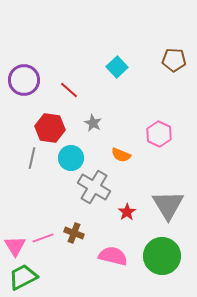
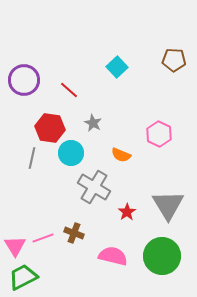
cyan circle: moved 5 px up
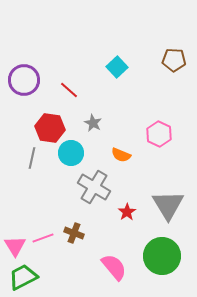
pink semicircle: moved 1 px right, 11 px down; rotated 36 degrees clockwise
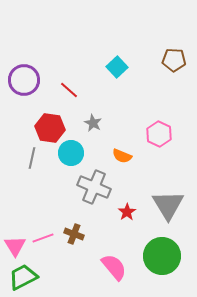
orange semicircle: moved 1 px right, 1 px down
gray cross: rotated 8 degrees counterclockwise
brown cross: moved 1 px down
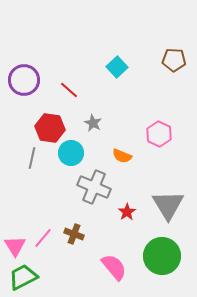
pink line: rotated 30 degrees counterclockwise
